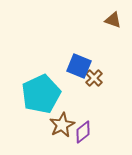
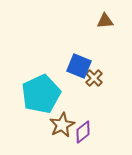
brown triangle: moved 8 px left, 1 px down; rotated 24 degrees counterclockwise
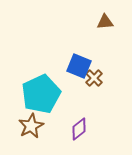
brown triangle: moved 1 px down
brown star: moved 31 px left, 1 px down
purple diamond: moved 4 px left, 3 px up
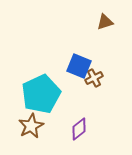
brown triangle: rotated 12 degrees counterclockwise
brown cross: rotated 18 degrees clockwise
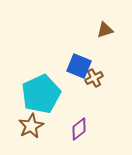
brown triangle: moved 8 px down
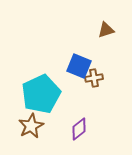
brown triangle: moved 1 px right
brown cross: rotated 18 degrees clockwise
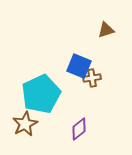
brown cross: moved 2 px left
brown star: moved 6 px left, 2 px up
